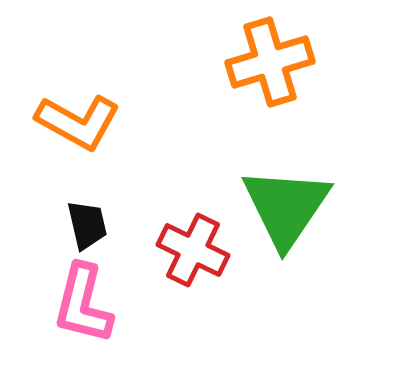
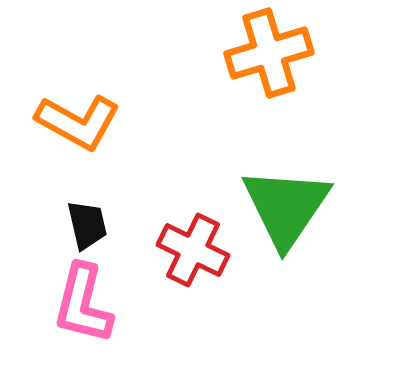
orange cross: moved 1 px left, 9 px up
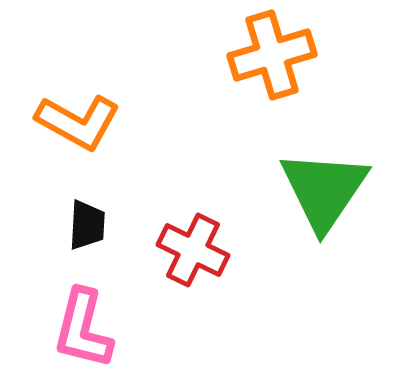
orange cross: moved 3 px right, 2 px down
green triangle: moved 38 px right, 17 px up
black trapezoid: rotated 16 degrees clockwise
pink L-shape: moved 25 px down
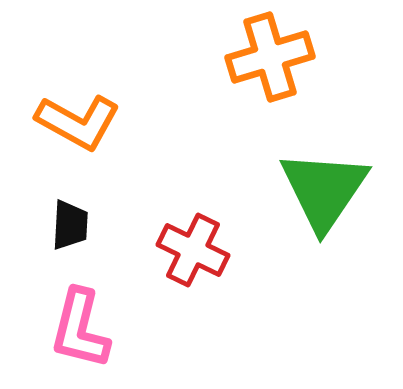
orange cross: moved 2 px left, 2 px down
black trapezoid: moved 17 px left
pink L-shape: moved 3 px left
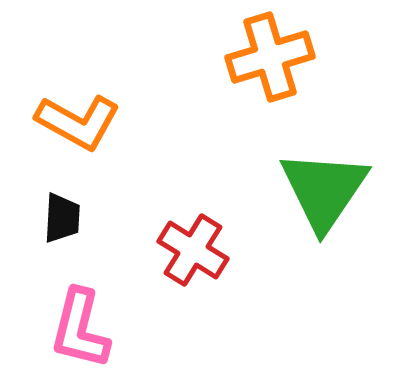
black trapezoid: moved 8 px left, 7 px up
red cross: rotated 6 degrees clockwise
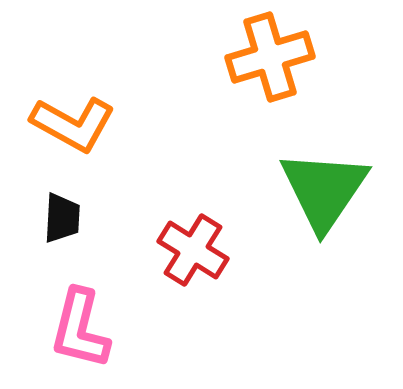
orange L-shape: moved 5 px left, 2 px down
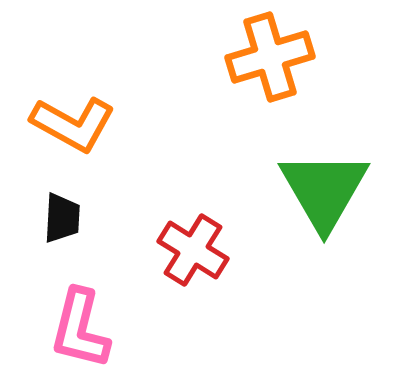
green triangle: rotated 4 degrees counterclockwise
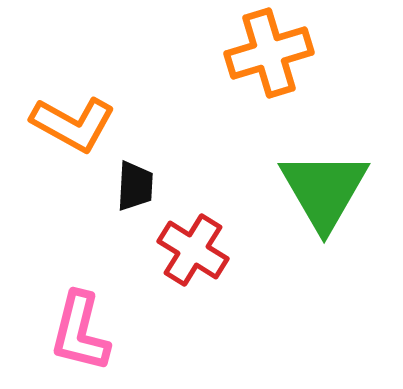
orange cross: moved 1 px left, 4 px up
black trapezoid: moved 73 px right, 32 px up
pink L-shape: moved 3 px down
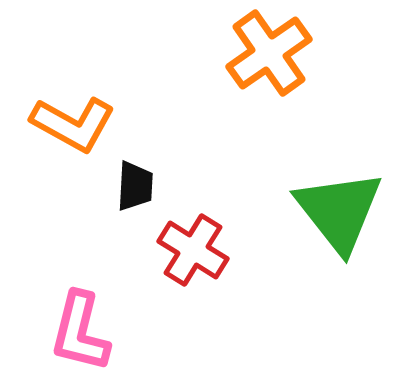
orange cross: rotated 18 degrees counterclockwise
green triangle: moved 15 px right, 21 px down; rotated 8 degrees counterclockwise
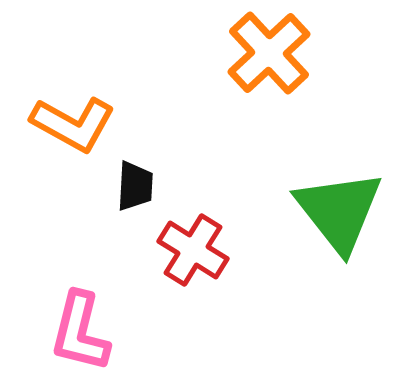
orange cross: rotated 8 degrees counterclockwise
